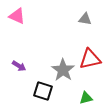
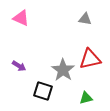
pink triangle: moved 4 px right, 2 px down
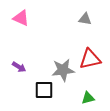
purple arrow: moved 1 px down
gray star: rotated 30 degrees clockwise
black square: moved 1 px right, 1 px up; rotated 18 degrees counterclockwise
green triangle: moved 2 px right
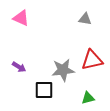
red triangle: moved 2 px right, 1 px down
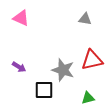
gray star: rotated 25 degrees clockwise
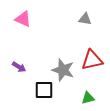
pink triangle: moved 2 px right, 1 px down
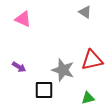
gray triangle: moved 7 px up; rotated 24 degrees clockwise
